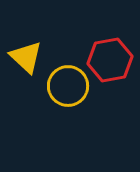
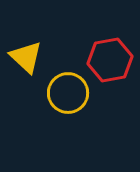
yellow circle: moved 7 px down
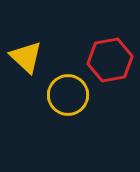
yellow circle: moved 2 px down
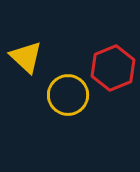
red hexagon: moved 3 px right, 8 px down; rotated 12 degrees counterclockwise
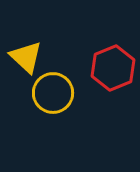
yellow circle: moved 15 px left, 2 px up
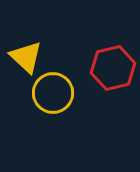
red hexagon: rotated 9 degrees clockwise
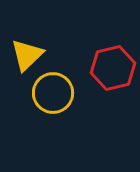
yellow triangle: moved 1 px right, 2 px up; rotated 33 degrees clockwise
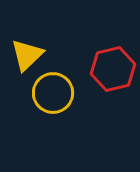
red hexagon: moved 1 px down
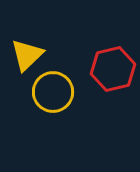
yellow circle: moved 1 px up
